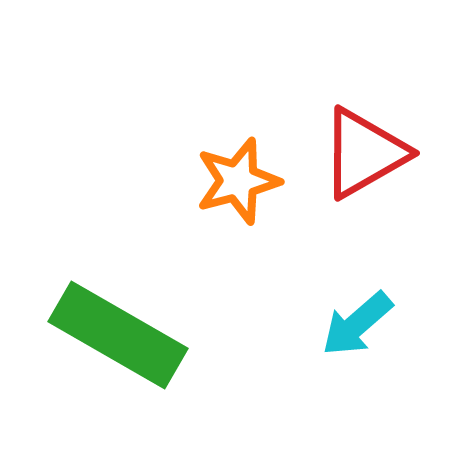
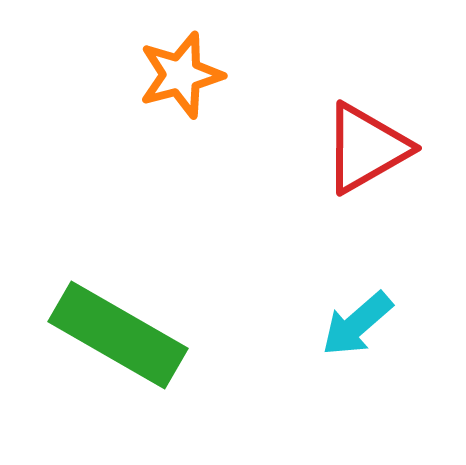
red triangle: moved 2 px right, 5 px up
orange star: moved 57 px left, 106 px up
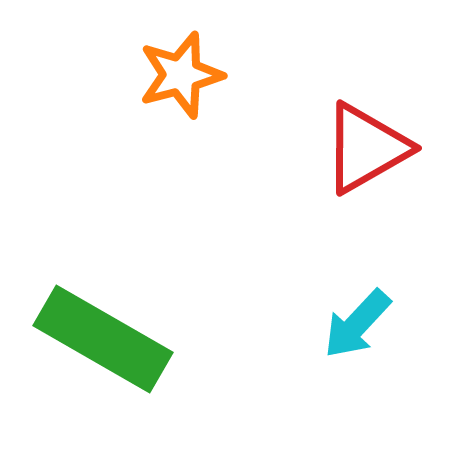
cyan arrow: rotated 6 degrees counterclockwise
green rectangle: moved 15 px left, 4 px down
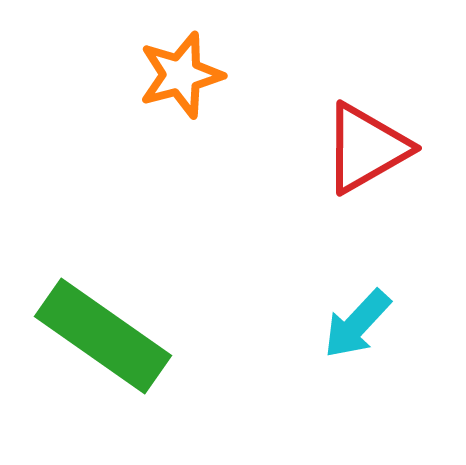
green rectangle: moved 3 px up; rotated 5 degrees clockwise
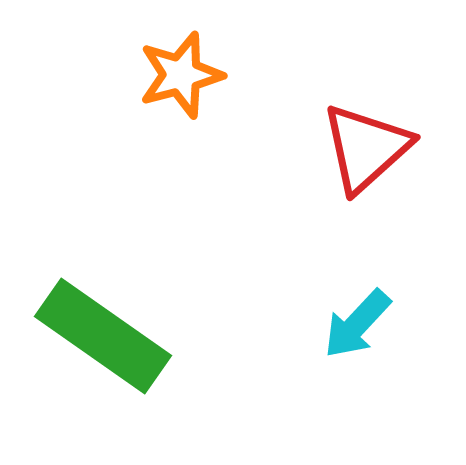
red triangle: rotated 12 degrees counterclockwise
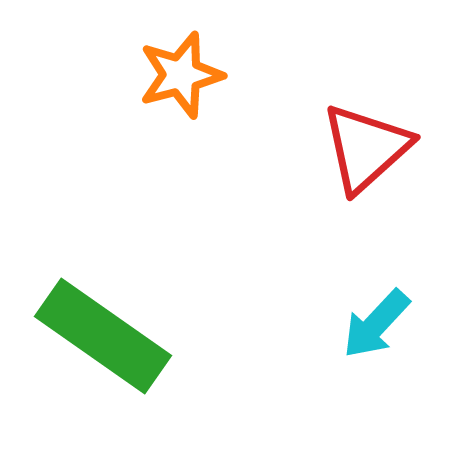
cyan arrow: moved 19 px right
